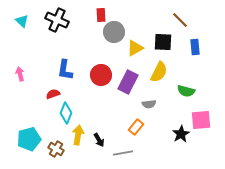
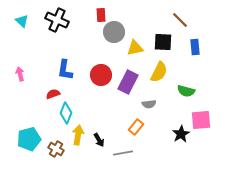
yellow triangle: rotated 18 degrees clockwise
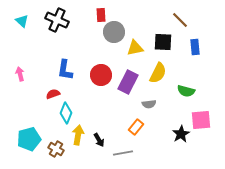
yellow semicircle: moved 1 px left, 1 px down
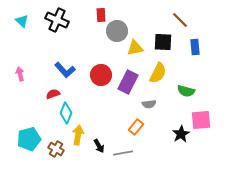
gray circle: moved 3 px right, 1 px up
blue L-shape: rotated 50 degrees counterclockwise
black arrow: moved 6 px down
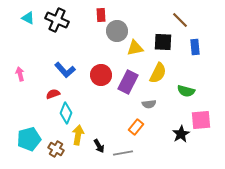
cyan triangle: moved 6 px right, 3 px up; rotated 16 degrees counterclockwise
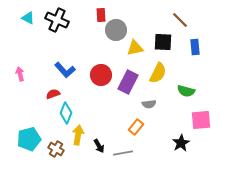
gray circle: moved 1 px left, 1 px up
black star: moved 9 px down
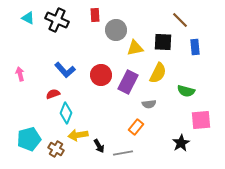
red rectangle: moved 6 px left
yellow arrow: rotated 108 degrees counterclockwise
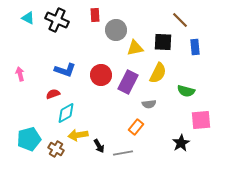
blue L-shape: rotated 30 degrees counterclockwise
cyan diamond: rotated 40 degrees clockwise
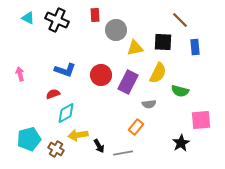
green semicircle: moved 6 px left
